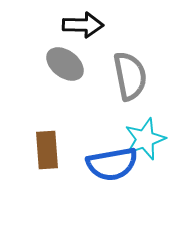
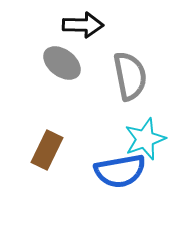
gray ellipse: moved 3 px left, 1 px up
brown rectangle: rotated 30 degrees clockwise
blue semicircle: moved 8 px right, 7 px down
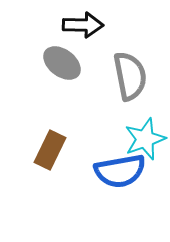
brown rectangle: moved 3 px right
